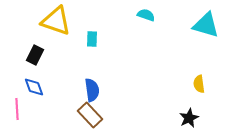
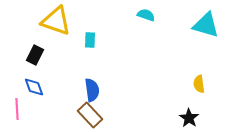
cyan rectangle: moved 2 px left, 1 px down
black star: rotated 12 degrees counterclockwise
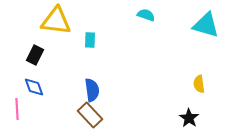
yellow triangle: rotated 12 degrees counterclockwise
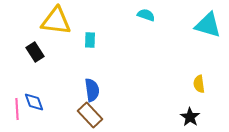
cyan triangle: moved 2 px right
black rectangle: moved 3 px up; rotated 60 degrees counterclockwise
blue diamond: moved 15 px down
black star: moved 1 px right, 1 px up
